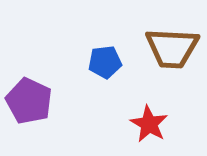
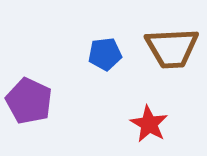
brown trapezoid: rotated 6 degrees counterclockwise
blue pentagon: moved 8 px up
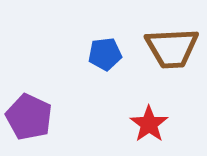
purple pentagon: moved 16 px down
red star: rotated 6 degrees clockwise
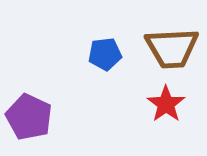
red star: moved 17 px right, 20 px up
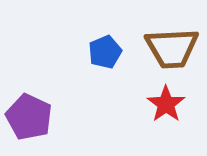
blue pentagon: moved 2 px up; rotated 16 degrees counterclockwise
